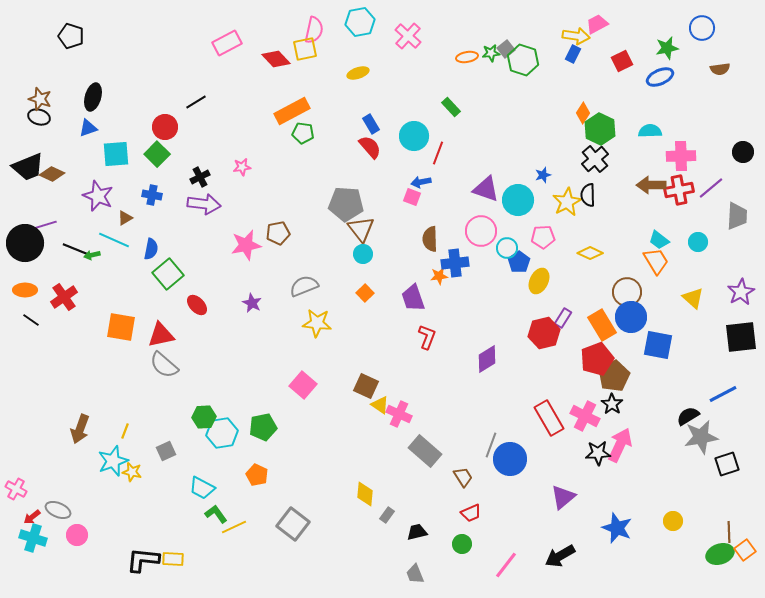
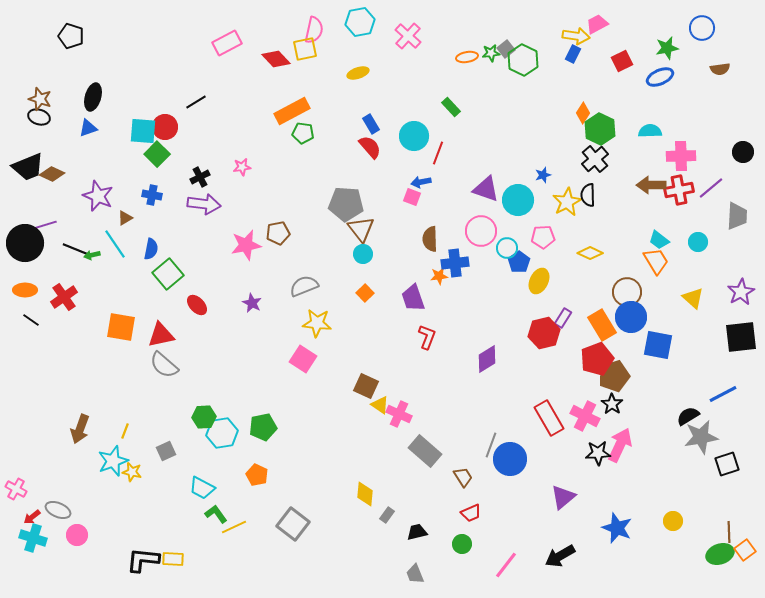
green hexagon at (523, 60): rotated 8 degrees clockwise
cyan square at (116, 154): moved 27 px right, 23 px up; rotated 8 degrees clockwise
cyan line at (114, 240): moved 1 px right, 4 px down; rotated 32 degrees clockwise
brown pentagon at (614, 376): rotated 12 degrees clockwise
pink square at (303, 385): moved 26 px up; rotated 8 degrees counterclockwise
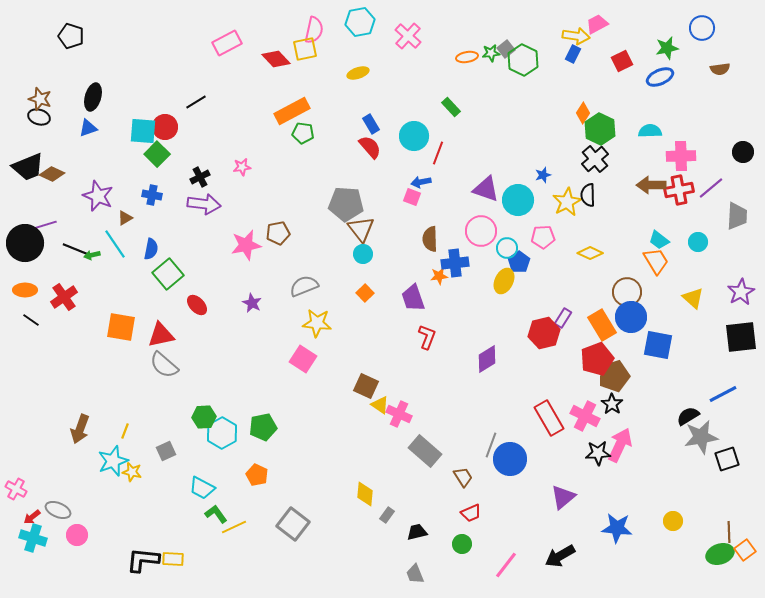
yellow ellipse at (539, 281): moved 35 px left
cyan hexagon at (222, 433): rotated 20 degrees counterclockwise
black square at (727, 464): moved 5 px up
blue star at (617, 528): rotated 16 degrees counterclockwise
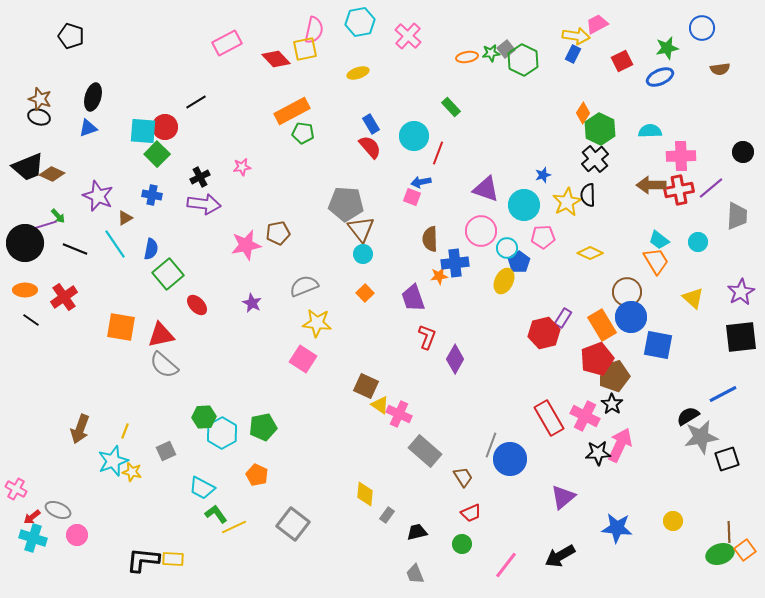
cyan circle at (518, 200): moved 6 px right, 5 px down
green arrow at (92, 255): moved 34 px left, 39 px up; rotated 119 degrees counterclockwise
purple diamond at (487, 359): moved 32 px left; rotated 28 degrees counterclockwise
